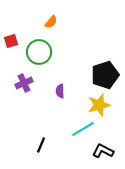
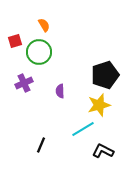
orange semicircle: moved 7 px left, 3 px down; rotated 72 degrees counterclockwise
red square: moved 4 px right
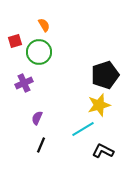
purple semicircle: moved 23 px left, 27 px down; rotated 24 degrees clockwise
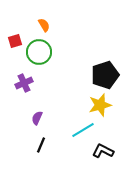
yellow star: moved 1 px right
cyan line: moved 1 px down
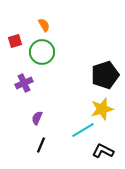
green circle: moved 3 px right
yellow star: moved 2 px right, 4 px down
